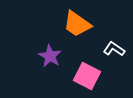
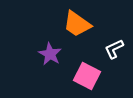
white L-shape: rotated 60 degrees counterclockwise
purple star: moved 2 px up
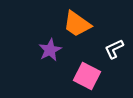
purple star: moved 4 px up; rotated 15 degrees clockwise
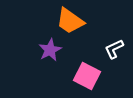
orange trapezoid: moved 7 px left, 3 px up
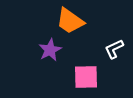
pink square: moved 1 px left, 1 px down; rotated 28 degrees counterclockwise
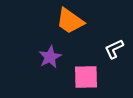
purple star: moved 7 px down
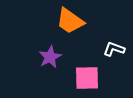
white L-shape: rotated 45 degrees clockwise
pink square: moved 1 px right, 1 px down
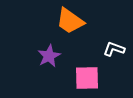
purple star: moved 1 px left, 1 px up
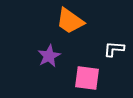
white L-shape: rotated 15 degrees counterclockwise
pink square: rotated 8 degrees clockwise
